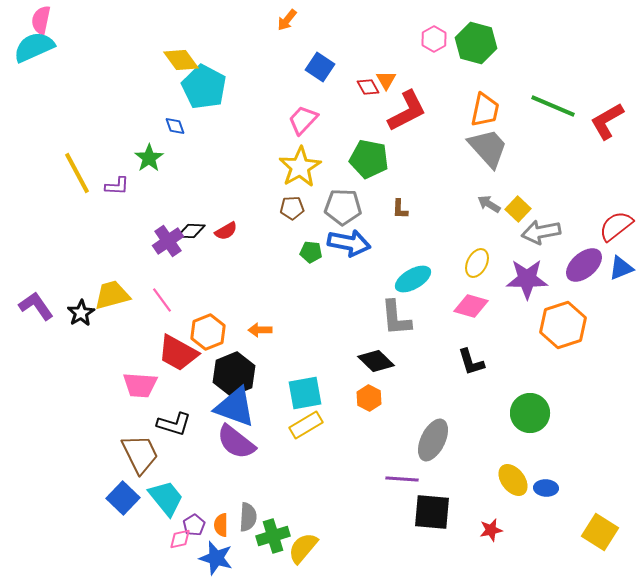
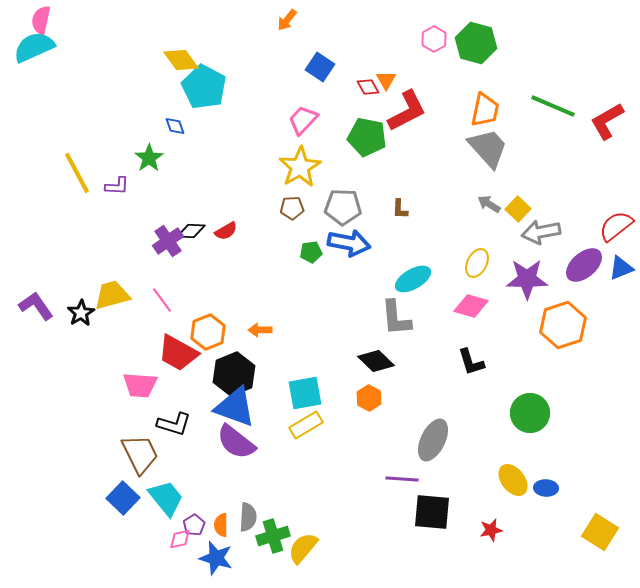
green pentagon at (369, 159): moved 2 px left, 22 px up
green pentagon at (311, 252): rotated 15 degrees counterclockwise
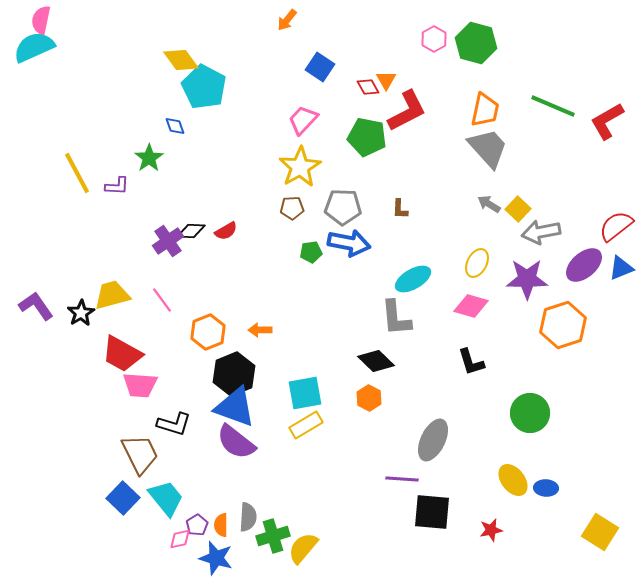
red trapezoid at (178, 353): moved 56 px left, 1 px down
purple pentagon at (194, 525): moved 3 px right
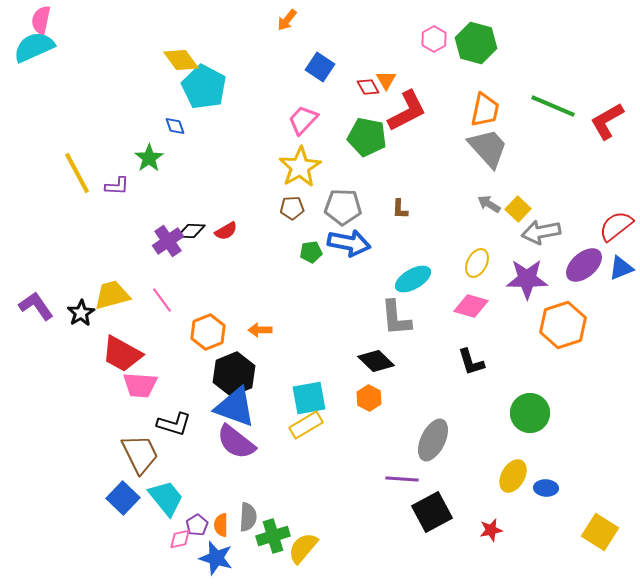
cyan square at (305, 393): moved 4 px right, 5 px down
yellow ellipse at (513, 480): moved 4 px up; rotated 68 degrees clockwise
black square at (432, 512): rotated 33 degrees counterclockwise
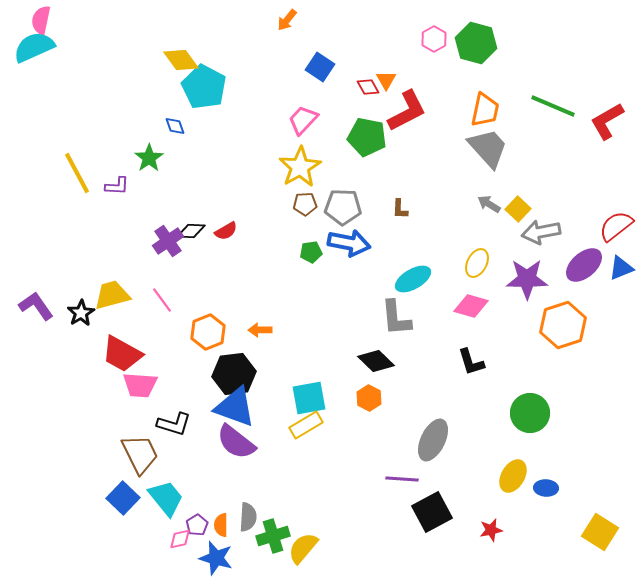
brown pentagon at (292, 208): moved 13 px right, 4 px up
black hexagon at (234, 374): rotated 15 degrees clockwise
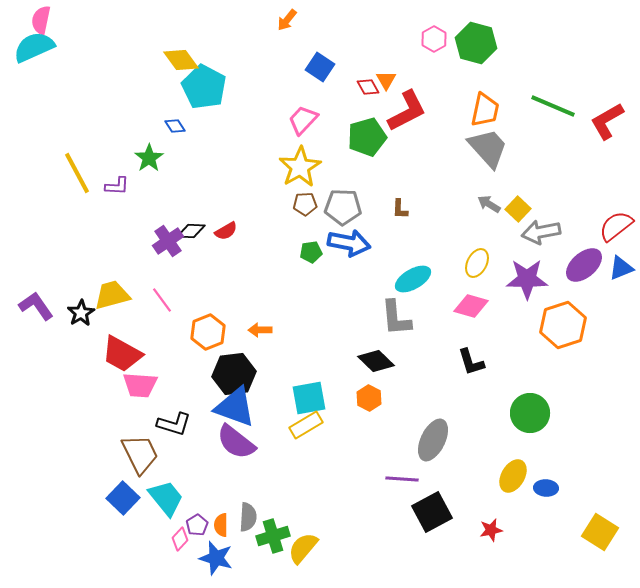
blue diamond at (175, 126): rotated 15 degrees counterclockwise
green pentagon at (367, 137): rotated 27 degrees counterclockwise
pink diamond at (180, 539): rotated 35 degrees counterclockwise
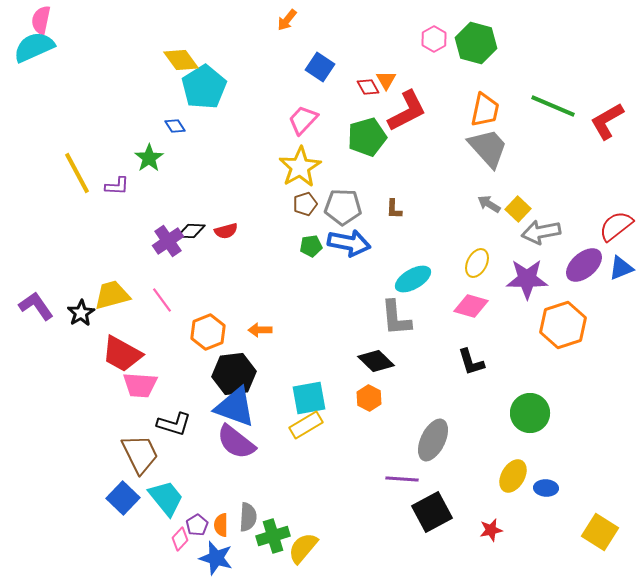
cyan pentagon at (204, 87): rotated 12 degrees clockwise
brown pentagon at (305, 204): rotated 15 degrees counterclockwise
brown L-shape at (400, 209): moved 6 px left
red semicircle at (226, 231): rotated 15 degrees clockwise
green pentagon at (311, 252): moved 6 px up
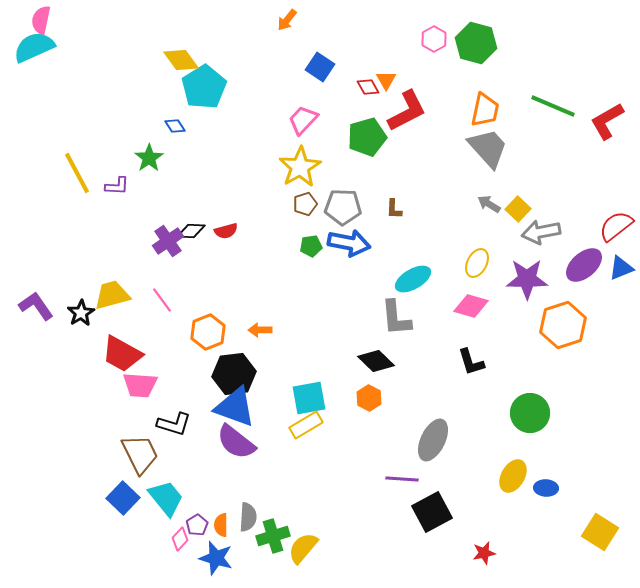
red star at (491, 530): moved 7 px left, 23 px down
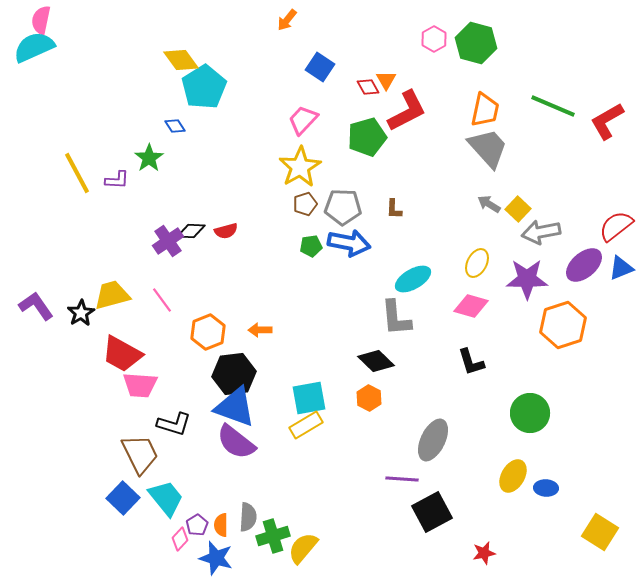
purple L-shape at (117, 186): moved 6 px up
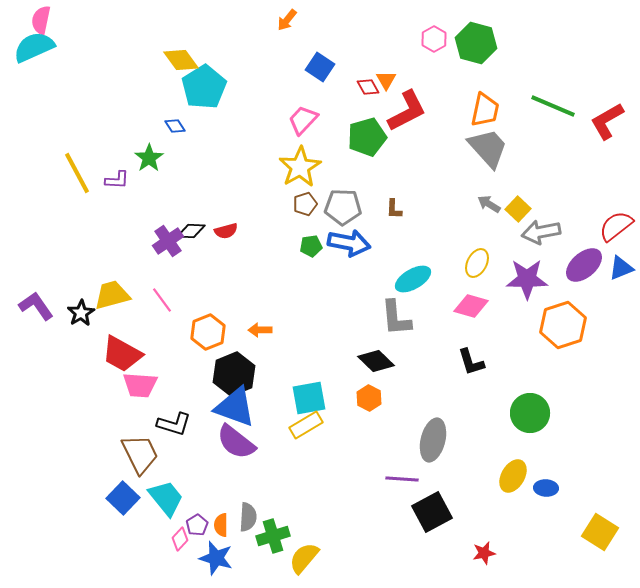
black hexagon at (234, 374): rotated 15 degrees counterclockwise
gray ellipse at (433, 440): rotated 12 degrees counterclockwise
yellow semicircle at (303, 548): moved 1 px right, 10 px down
